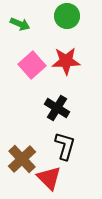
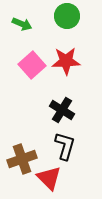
green arrow: moved 2 px right
black cross: moved 5 px right, 2 px down
brown cross: rotated 24 degrees clockwise
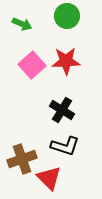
black L-shape: rotated 92 degrees clockwise
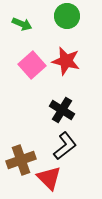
red star: rotated 16 degrees clockwise
black L-shape: rotated 56 degrees counterclockwise
brown cross: moved 1 px left, 1 px down
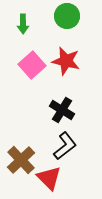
green arrow: moved 1 px right; rotated 66 degrees clockwise
brown cross: rotated 24 degrees counterclockwise
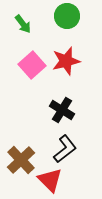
green arrow: rotated 36 degrees counterclockwise
red star: rotated 28 degrees counterclockwise
black L-shape: moved 3 px down
red triangle: moved 1 px right, 2 px down
